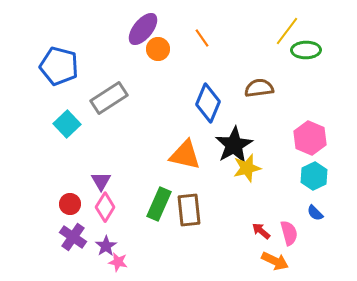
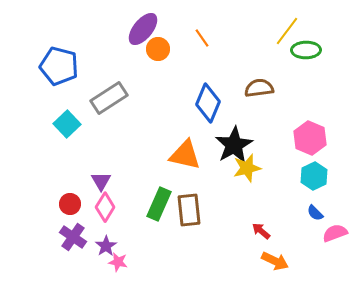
pink semicircle: moved 46 px right; rotated 95 degrees counterclockwise
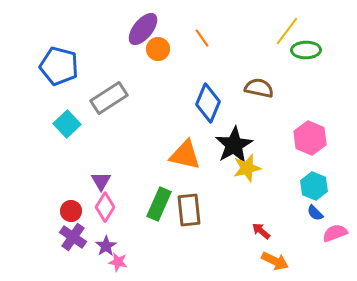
brown semicircle: rotated 20 degrees clockwise
cyan hexagon: moved 10 px down; rotated 12 degrees counterclockwise
red circle: moved 1 px right, 7 px down
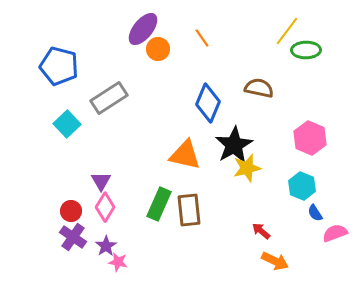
cyan hexagon: moved 12 px left
blue semicircle: rotated 12 degrees clockwise
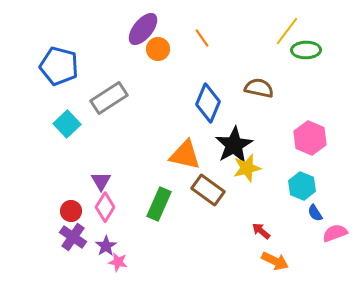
brown rectangle: moved 19 px right, 20 px up; rotated 48 degrees counterclockwise
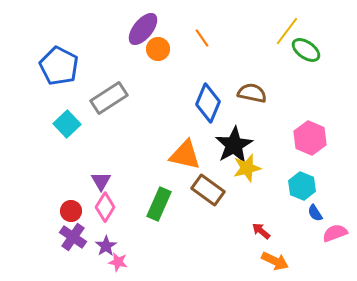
green ellipse: rotated 36 degrees clockwise
blue pentagon: rotated 12 degrees clockwise
brown semicircle: moved 7 px left, 5 px down
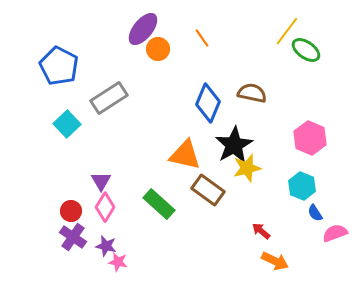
green rectangle: rotated 72 degrees counterclockwise
purple star: rotated 25 degrees counterclockwise
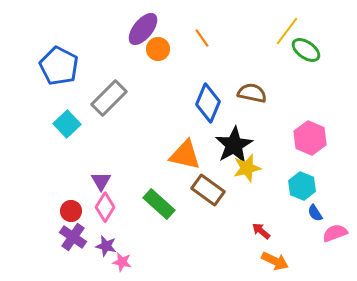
gray rectangle: rotated 12 degrees counterclockwise
pink star: moved 4 px right
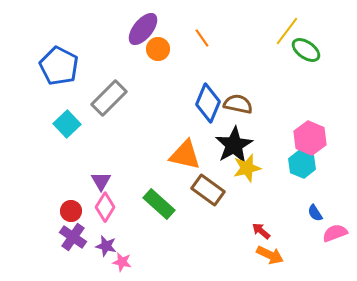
brown semicircle: moved 14 px left, 11 px down
cyan hexagon: moved 22 px up
orange arrow: moved 5 px left, 6 px up
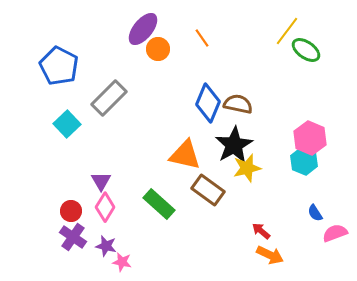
cyan hexagon: moved 2 px right, 3 px up
